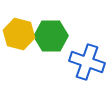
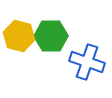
yellow hexagon: moved 2 px down
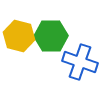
blue cross: moved 7 px left
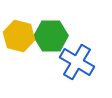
blue cross: moved 3 px left; rotated 12 degrees clockwise
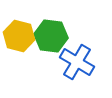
green hexagon: rotated 8 degrees clockwise
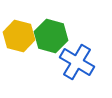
green hexagon: rotated 8 degrees clockwise
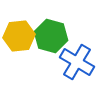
yellow hexagon: rotated 20 degrees counterclockwise
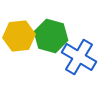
blue cross: moved 2 px right, 5 px up
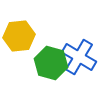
green hexagon: moved 27 px down
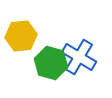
yellow hexagon: moved 2 px right
